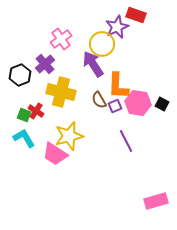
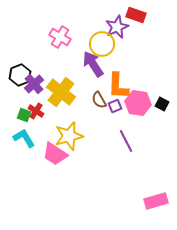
pink cross: moved 1 px left, 2 px up; rotated 25 degrees counterclockwise
purple cross: moved 11 px left, 20 px down
yellow cross: rotated 24 degrees clockwise
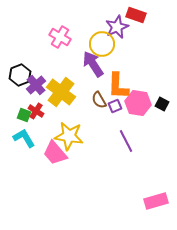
purple cross: moved 2 px right, 1 px down
yellow star: rotated 24 degrees clockwise
pink trapezoid: moved 1 px up; rotated 16 degrees clockwise
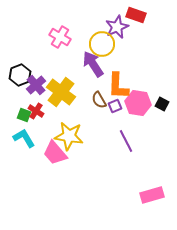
pink rectangle: moved 4 px left, 6 px up
